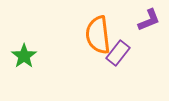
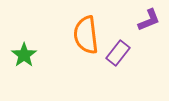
orange semicircle: moved 12 px left
green star: moved 1 px up
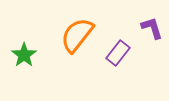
purple L-shape: moved 3 px right, 8 px down; rotated 85 degrees counterclockwise
orange semicircle: moved 9 px left; rotated 45 degrees clockwise
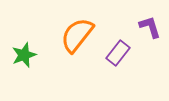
purple L-shape: moved 2 px left, 1 px up
green star: rotated 15 degrees clockwise
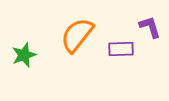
purple rectangle: moved 3 px right, 4 px up; rotated 50 degrees clockwise
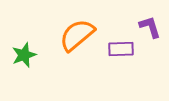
orange semicircle: rotated 12 degrees clockwise
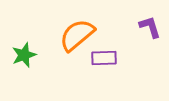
purple rectangle: moved 17 px left, 9 px down
